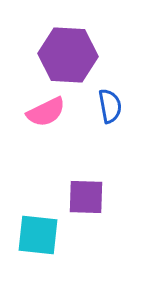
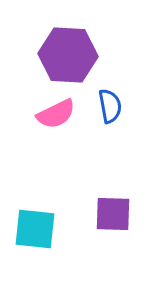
pink semicircle: moved 10 px right, 2 px down
purple square: moved 27 px right, 17 px down
cyan square: moved 3 px left, 6 px up
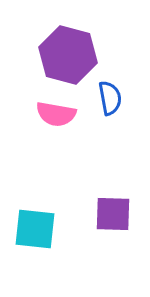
purple hexagon: rotated 12 degrees clockwise
blue semicircle: moved 8 px up
pink semicircle: rotated 36 degrees clockwise
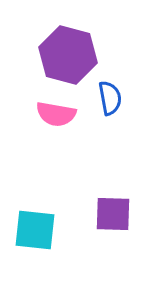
cyan square: moved 1 px down
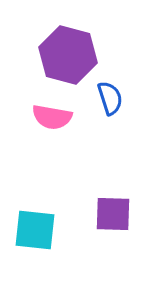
blue semicircle: rotated 8 degrees counterclockwise
pink semicircle: moved 4 px left, 3 px down
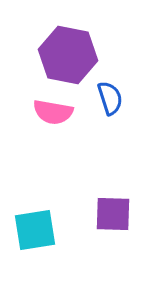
purple hexagon: rotated 4 degrees counterclockwise
pink semicircle: moved 1 px right, 5 px up
cyan square: rotated 15 degrees counterclockwise
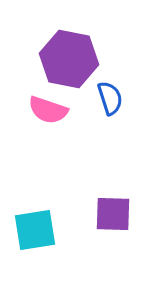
purple hexagon: moved 1 px right, 4 px down
pink semicircle: moved 5 px left, 2 px up; rotated 9 degrees clockwise
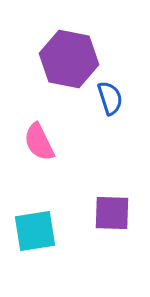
pink semicircle: moved 9 px left, 32 px down; rotated 45 degrees clockwise
purple square: moved 1 px left, 1 px up
cyan square: moved 1 px down
